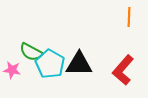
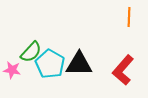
green semicircle: rotated 75 degrees counterclockwise
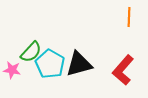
black triangle: rotated 16 degrees counterclockwise
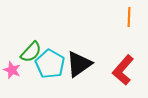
black triangle: rotated 20 degrees counterclockwise
pink star: rotated 12 degrees clockwise
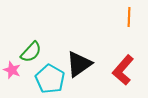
cyan pentagon: moved 15 px down
